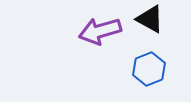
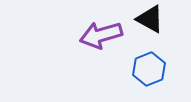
purple arrow: moved 1 px right, 4 px down
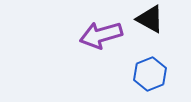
blue hexagon: moved 1 px right, 5 px down
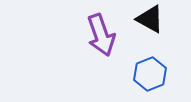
purple arrow: rotated 93 degrees counterclockwise
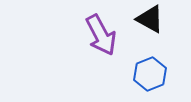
purple arrow: rotated 9 degrees counterclockwise
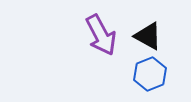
black triangle: moved 2 px left, 17 px down
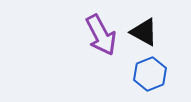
black triangle: moved 4 px left, 4 px up
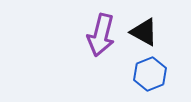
purple arrow: rotated 42 degrees clockwise
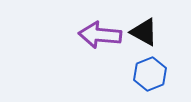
purple arrow: moved 1 px left; rotated 81 degrees clockwise
